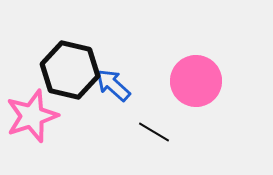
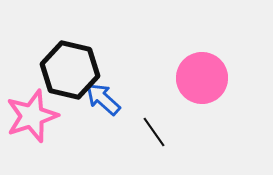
pink circle: moved 6 px right, 3 px up
blue arrow: moved 10 px left, 14 px down
black line: rotated 24 degrees clockwise
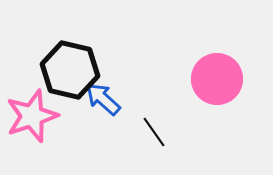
pink circle: moved 15 px right, 1 px down
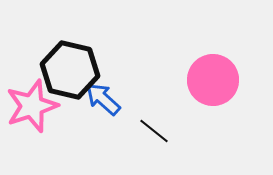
pink circle: moved 4 px left, 1 px down
pink star: moved 10 px up
black line: moved 1 px up; rotated 16 degrees counterclockwise
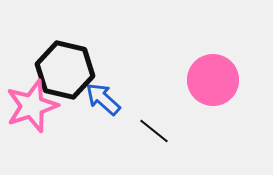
black hexagon: moved 5 px left
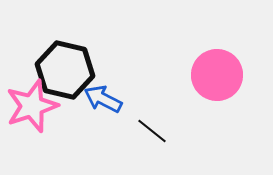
pink circle: moved 4 px right, 5 px up
blue arrow: rotated 15 degrees counterclockwise
black line: moved 2 px left
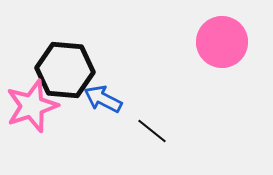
black hexagon: rotated 8 degrees counterclockwise
pink circle: moved 5 px right, 33 px up
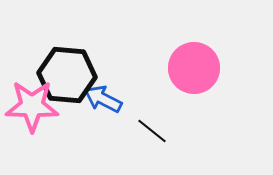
pink circle: moved 28 px left, 26 px down
black hexagon: moved 2 px right, 5 px down
pink star: rotated 20 degrees clockwise
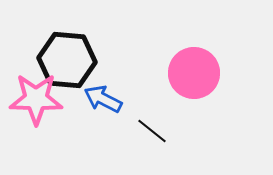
pink circle: moved 5 px down
black hexagon: moved 15 px up
pink star: moved 4 px right, 7 px up
